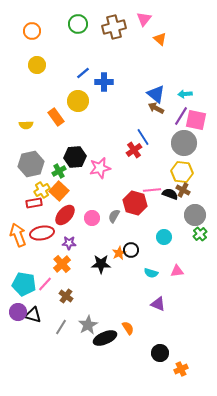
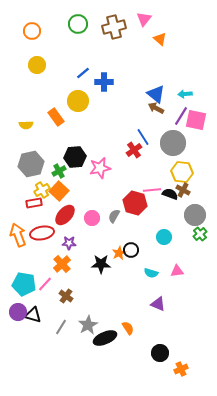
gray circle at (184, 143): moved 11 px left
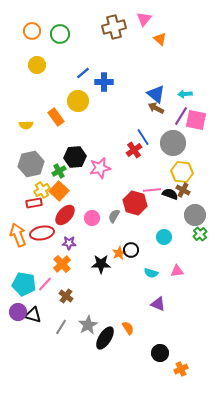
green circle at (78, 24): moved 18 px left, 10 px down
black ellipse at (105, 338): rotated 35 degrees counterclockwise
